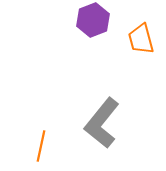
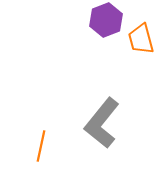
purple hexagon: moved 13 px right
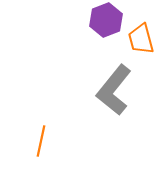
gray L-shape: moved 12 px right, 33 px up
orange line: moved 5 px up
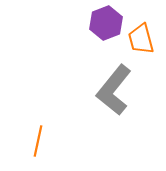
purple hexagon: moved 3 px down
orange line: moved 3 px left
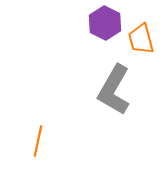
purple hexagon: moved 1 px left; rotated 12 degrees counterclockwise
gray L-shape: rotated 9 degrees counterclockwise
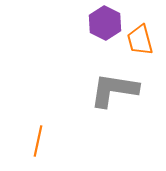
orange trapezoid: moved 1 px left, 1 px down
gray L-shape: rotated 69 degrees clockwise
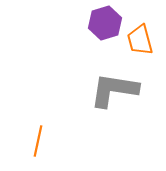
purple hexagon: rotated 16 degrees clockwise
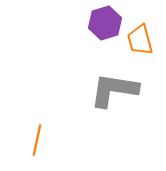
orange line: moved 1 px left, 1 px up
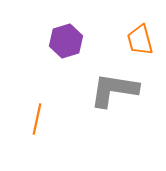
purple hexagon: moved 39 px left, 18 px down
orange line: moved 21 px up
